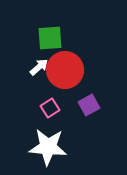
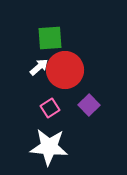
purple square: rotated 15 degrees counterclockwise
white star: moved 1 px right
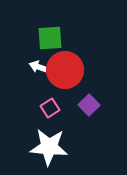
white arrow: rotated 120 degrees counterclockwise
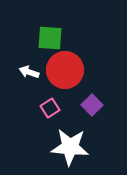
green square: rotated 8 degrees clockwise
white arrow: moved 10 px left, 5 px down
purple square: moved 3 px right
white star: moved 21 px right
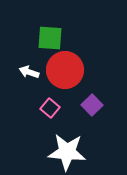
pink square: rotated 18 degrees counterclockwise
white star: moved 3 px left, 5 px down
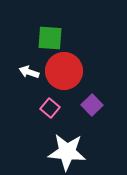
red circle: moved 1 px left, 1 px down
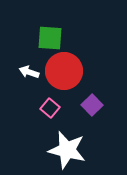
white star: moved 2 px up; rotated 9 degrees clockwise
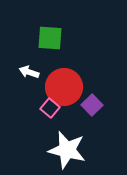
red circle: moved 16 px down
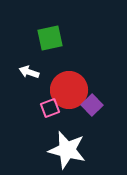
green square: rotated 16 degrees counterclockwise
red circle: moved 5 px right, 3 px down
pink square: rotated 30 degrees clockwise
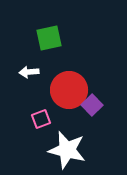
green square: moved 1 px left
white arrow: rotated 24 degrees counterclockwise
pink square: moved 9 px left, 11 px down
